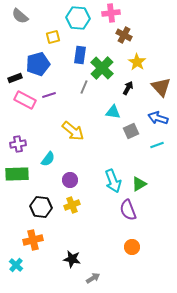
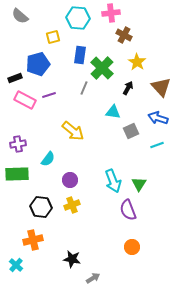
gray line: moved 1 px down
green triangle: rotated 28 degrees counterclockwise
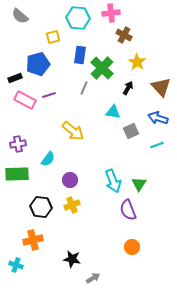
cyan cross: rotated 24 degrees counterclockwise
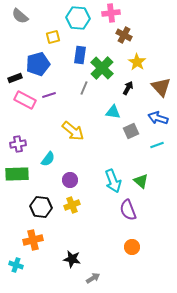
green triangle: moved 2 px right, 3 px up; rotated 21 degrees counterclockwise
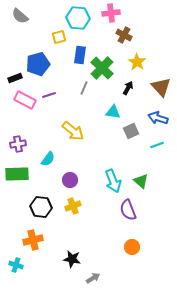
yellow square: moved 6 px right
yellow cross: moved 1 px right, 1 px down
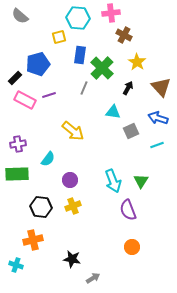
black rectangle: rotated 24 degrees counterclockwise
green triangle: rotated 21 degrees clockwise
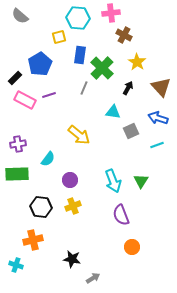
blue pentagon: moved 2 px right; rotated 15 degrees counterclockwise
yellow arrow: moved 6 px right, 4 px down
purple semicircle: moved 7 px left, 5 px down
